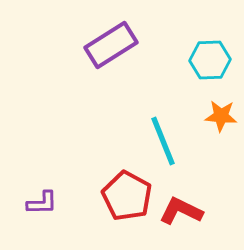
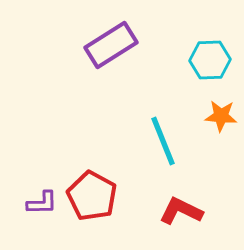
red pentagon: moved 35 px left
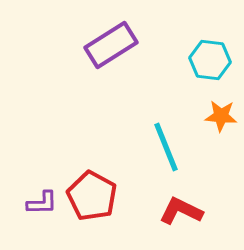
cyan hexagon: rotated 9 degrees clockwise
cyan line: moved 3 px right, 6 px down
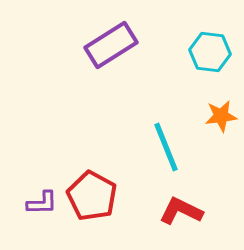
cyan hexagon: moved 8 px up
orange star: rotated 12 degrees counterclockwise
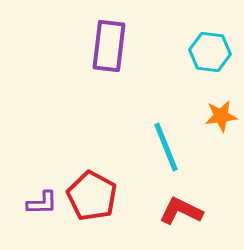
purple rectangle: moved 2 px left, 1 px down; rotated 51 degrees counterclockwise
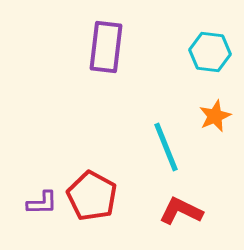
purple rectangle: moved 3 px left, 1 px down
orange star: moved 6 px left; rotated 16 degrees counterclockwise
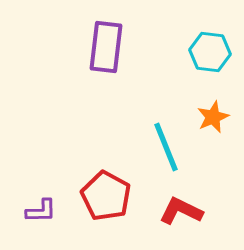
orange star: moved 2 px left, 1 px down
red pentagon: moved 14 px right
purple L-shape: moved 1 px left, 8 px down
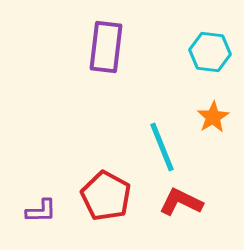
orange star: rotated 8 degrees counterclockwise
cyan line: moved 4 px left
red L-shape: moved 9 px up
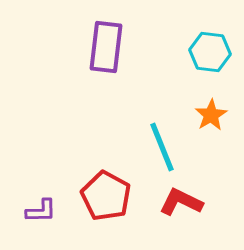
orange star: moved 2 px left, 2 px up
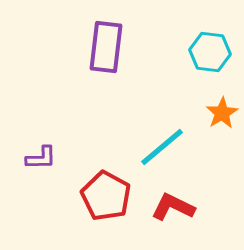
orange star: moved 11 px right, 2 px up
cyan line: rotated 72 degrees clockwise
red L-shape: moved 8 px left, 5 px down
purple L-shape: moved 53 px up
